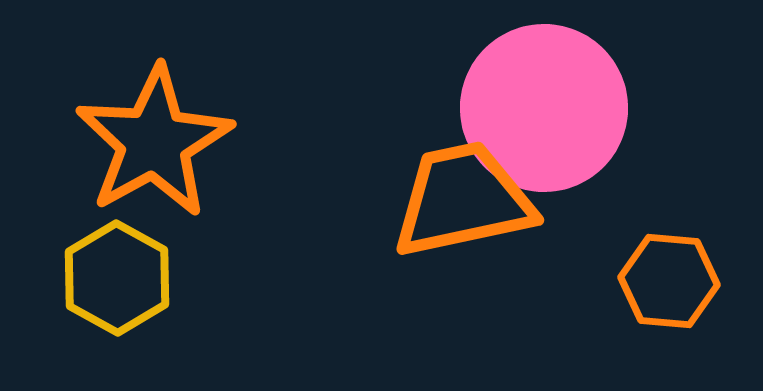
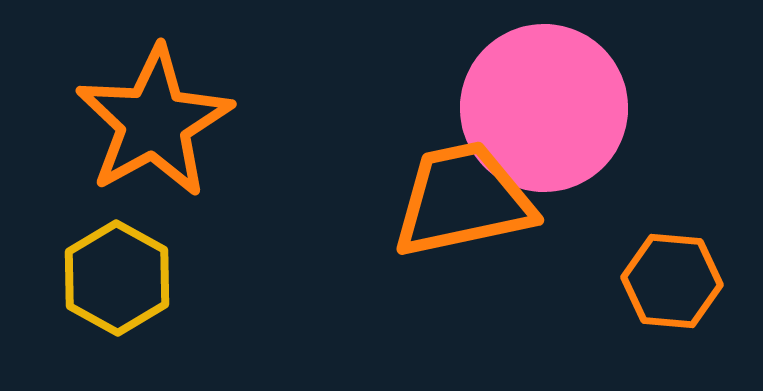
orange star: moved 20 px up
orange hexagon: moved 3 px right
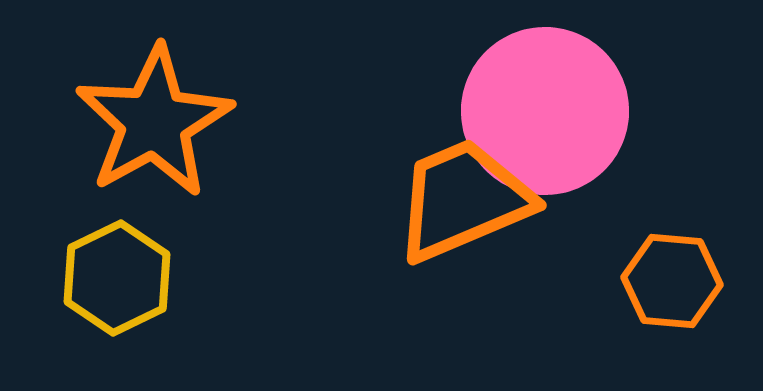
pink circle: moved 1 px right, 3 px down
orange trapezoid: rotated 11 degrees counterclockwise
yellow hexagon: rotated 5 degrees clockwise
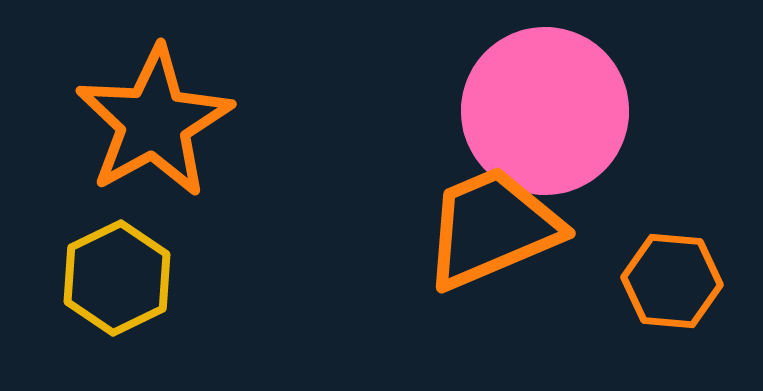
orange trapezoid: moved 29 px right, 28 px down
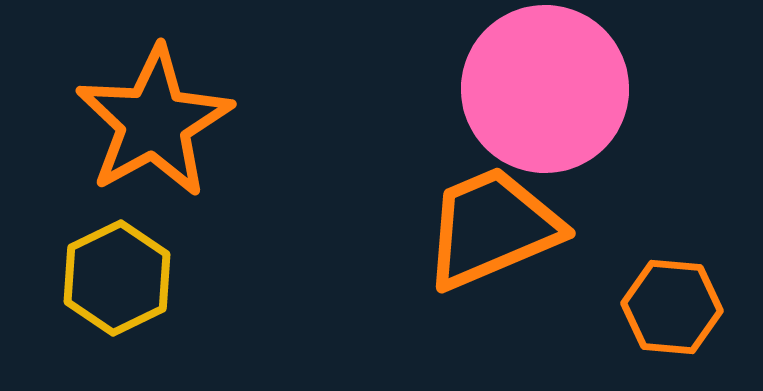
pink circle: moved 22 px up
orange hexagon: moved 26 px down
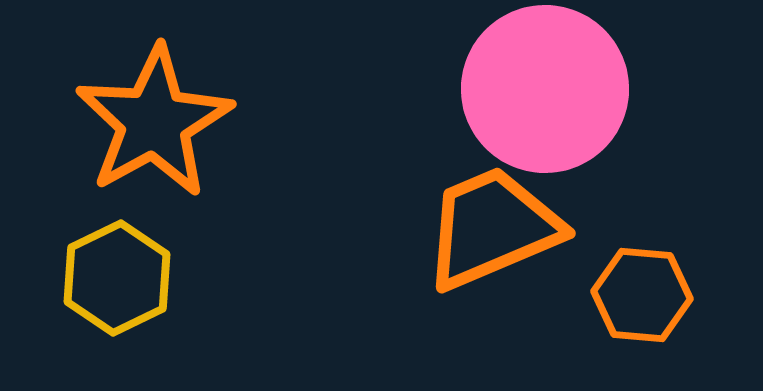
orange hexagon: moved 30 px left, 12 px up
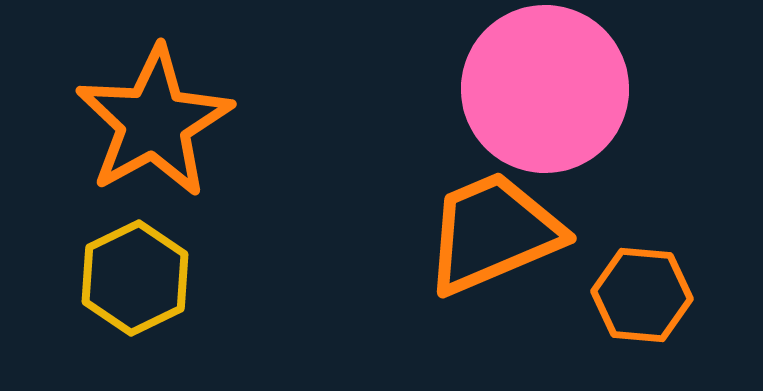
orange trapezoid: moved 1 px right, 5 px down
yellow hexagon: moved 18 px right
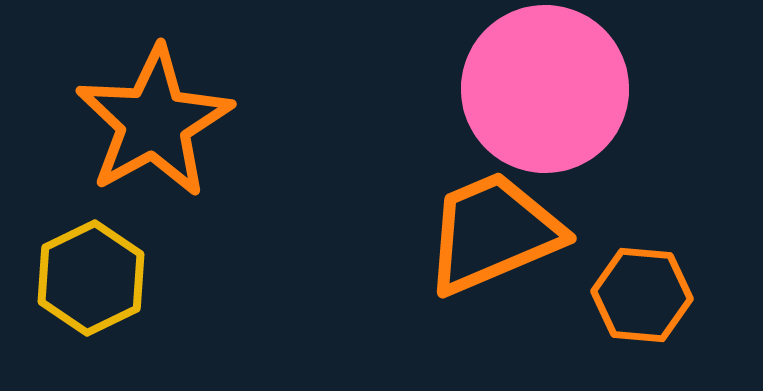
yellow hexagon: moved 44 px left
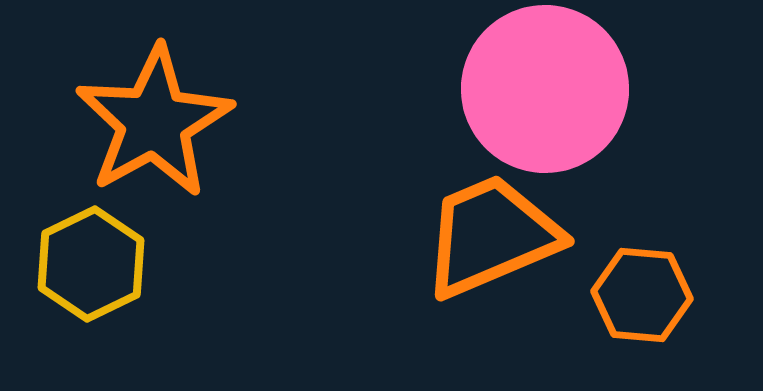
orange trapezoid: moved 2 px left, 3 px down
yellow hexagon: moved 14 px up
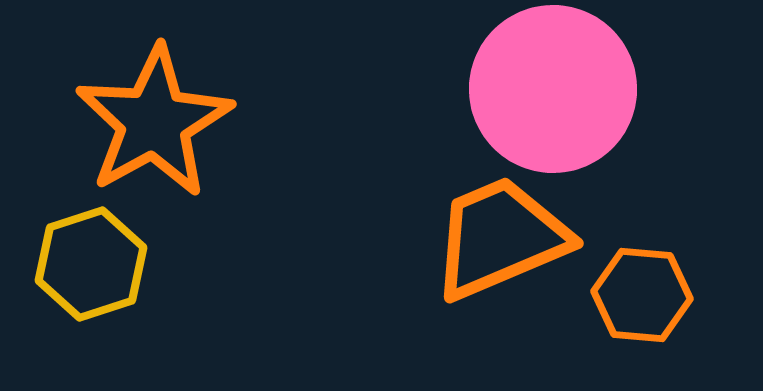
pink circle: moved 8 px right
orange trapezoid: moved 9 px right, 2 px down
yellow hexagon: rotated 8 degrees clockwise
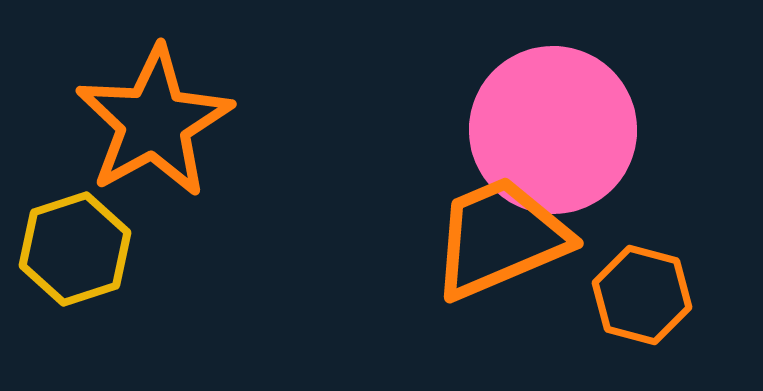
pink circle: moved 41 px down
yellow hexagon: moved 16 px left, 15 px up
orange hexagon: rotated 10 degrees clockwise
